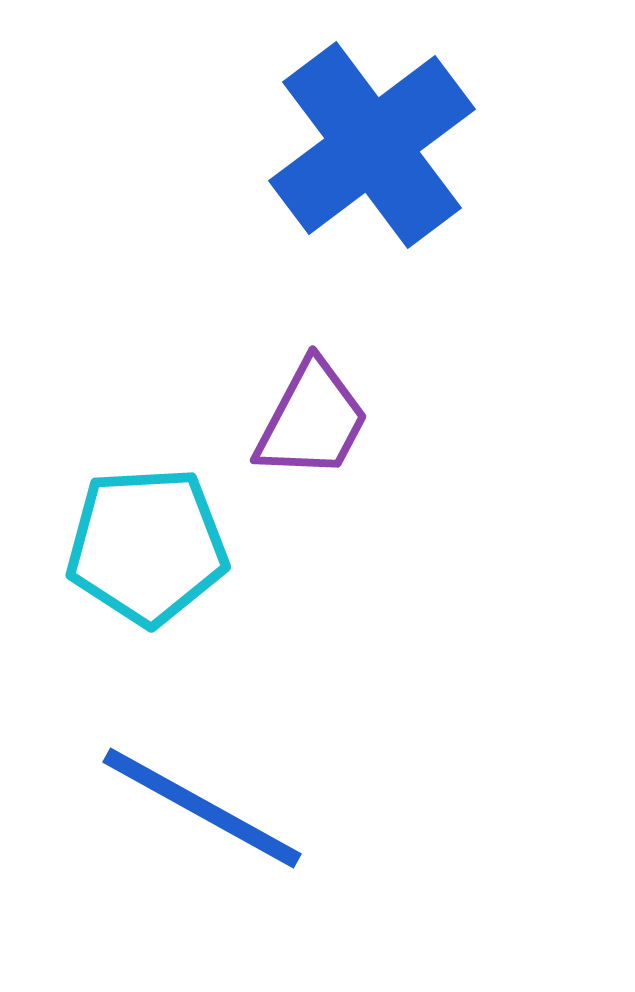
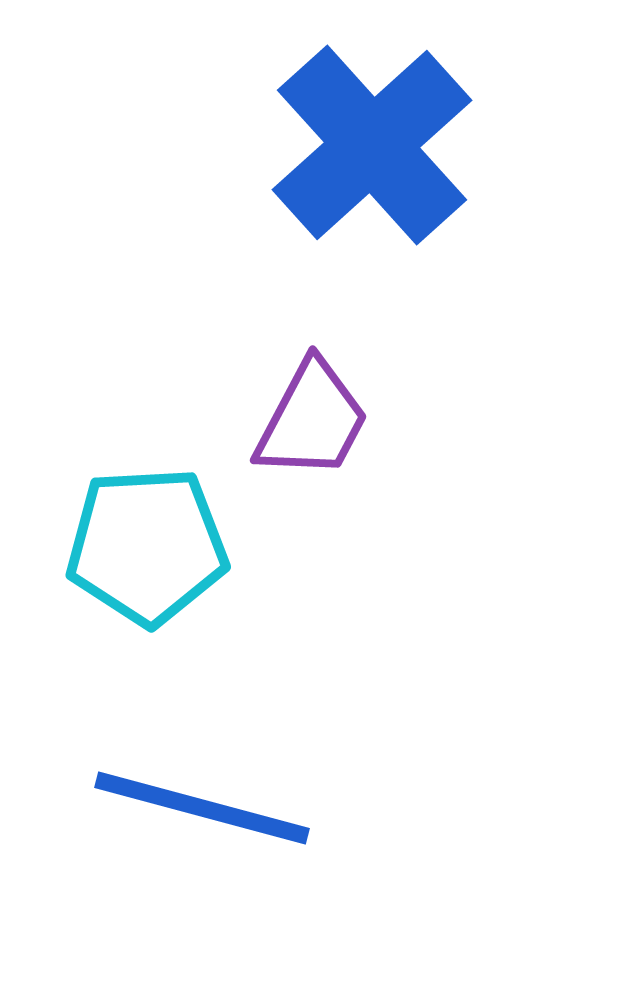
blue cross: rotated 5 degrees counterclockwise
blue line: rotated 14 degrees counterclockwise
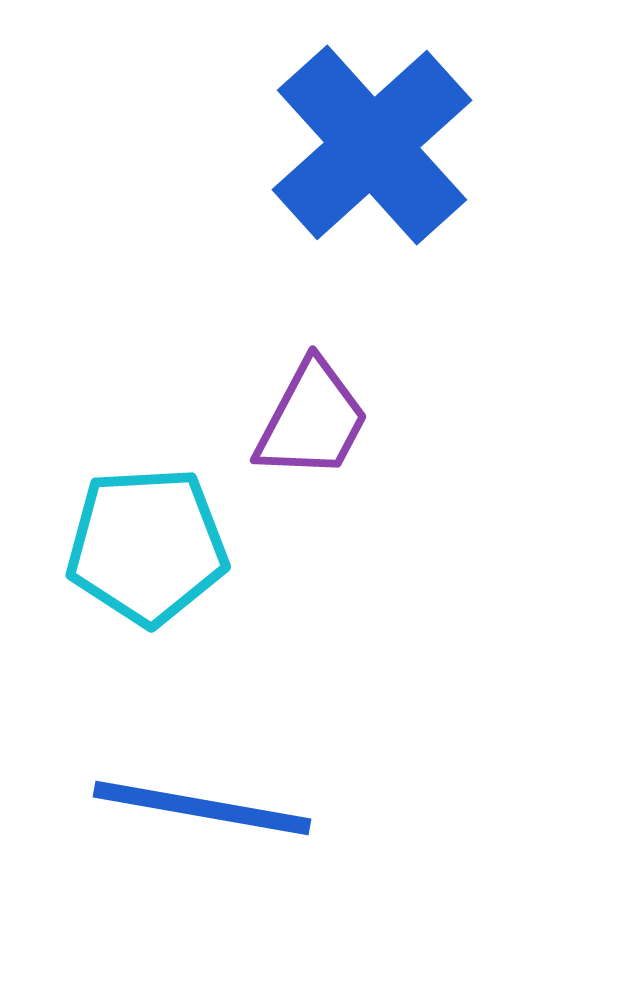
blue line: rotated 5 degrees counterclockwise
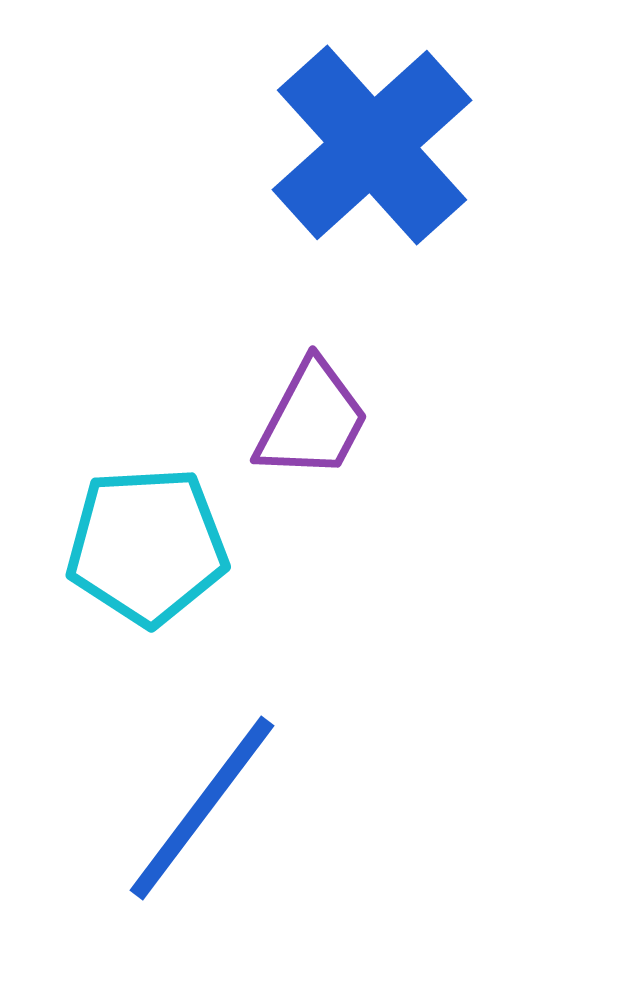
blue line: rotated 63 degrees counterclockwise
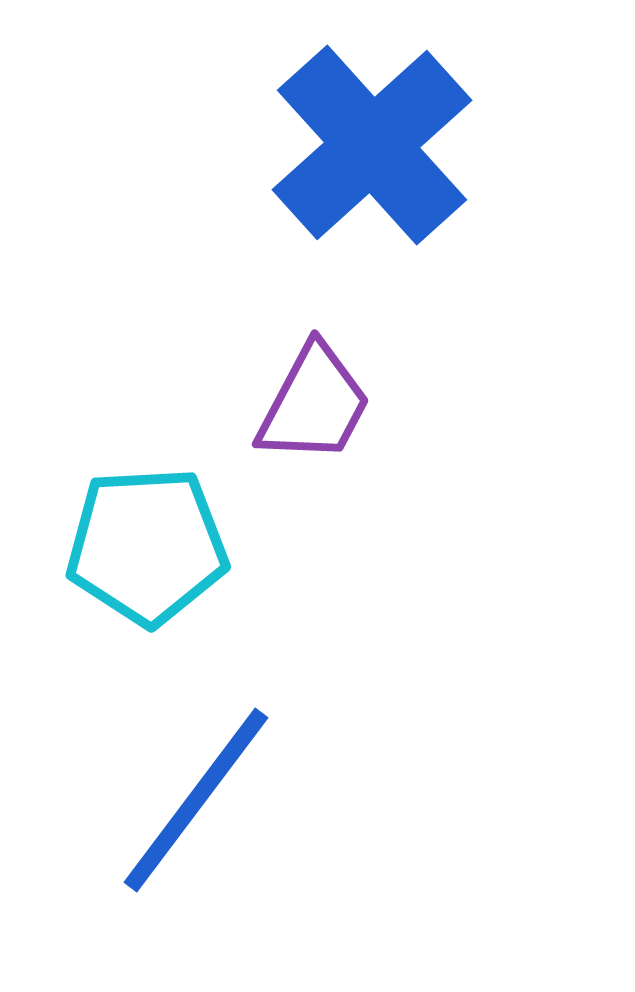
purple trapezoid: moved 2 px right, 16 px up
blue line: moved 6 px left, 8 px up
